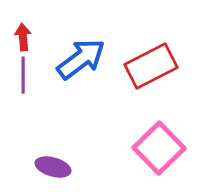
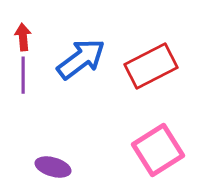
pink square: moved 1 px left, 2 px down; rotated 12 degrees clockwise
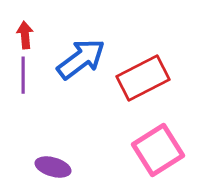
red arrow: moved 2 px right, 2 px up
red rectangle: moved 8 px left, 12 px down
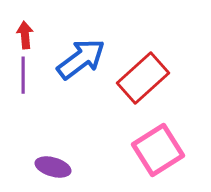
red rectangle: rotated 15 degrees counterclockwise
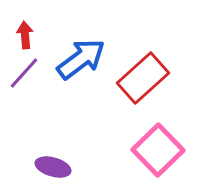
purple line: moved 1 px right, 2 px up; rotated 42 degrees clockwise
pink square: rotated 12 degrees counterclockwise
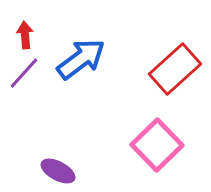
red rectangle: moved 32 px right, 9 px up
pink square: moved 1 px left, 5 px up
purple ellipse: moved 5 px right, 4 px down; rotated 12 degrees clockwise
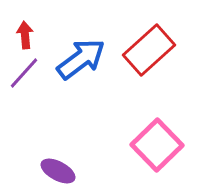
red rectangle: moved 26 px left, 19 px up
